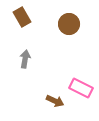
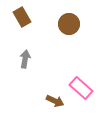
pink rectangle: rotated 15 degrees clockwise
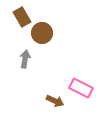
brown circle: moved 27 px left, 9 px down
pink rectangle: rotated 15 degrees counterclockwise
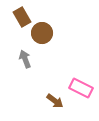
gray arrow: rotated 30 degrees counterclockwise
brown arrow: rotated 12 degrees clockwise
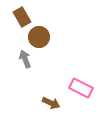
brown circle: moved 3 px left, 4 px down
brown arrow: moved 4 px left, 2 px down; rotated 12 degrees counterclockwise
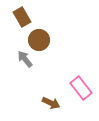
brown circle: moved 3 px down
gray arrow: rotated 18 degrees counterclockwise
pink rectangle: rotated 25 degrees clockwise
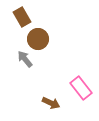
brown circle: moved 1 px left, 1 px up
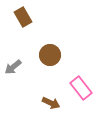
brown rectangle: moved 1 px right
brown circle: moved 12 px right, 16 px down
gray arrow: moved 12 px left, 8 px down; rotated 90 degrees counterclockwise
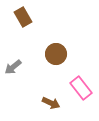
brown circle: moved 6 px right, 1 px up
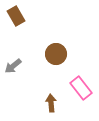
brown rectangle: moved 7 px left, 1 px up
gray arrow: moved 1 px up
brown arrow: rotated 120 degrees counterclockwise
